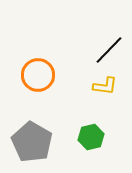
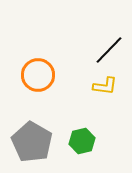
green hexagon: moved 9 px left, 4 px down
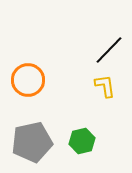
orange circle: moved 10 px left, 5 px down
yellow L-shape: rotated 105 degrees counterclockwise
gray pentagon: rotated 30 degrees clockwise
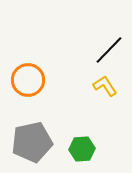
yellow L-shape: rotated 25 degrees counterclockwise
green hexagon: moved 8 px down; rotated 10 degrees clockwise
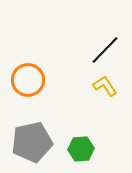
black line: moved 4 px left
green hexagon: moved 1 px left
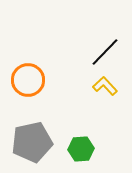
black line: moved 2 px down
yellow L-shape: rotated 10 degrees counterclockwise
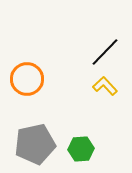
orange circle: moved 1 px left, 1 px up
gray pentagon: moved 3 px right, 2 px down
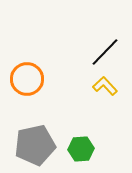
gray pentagon: moved 1 px down
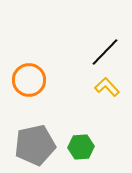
orange circle: moved 2 px right, 1 px down
yellow L-shape: moved 2 px right, 1 px down
green hexagon: moved 2 px up
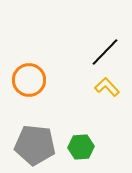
gray pentagon: rotated 18 degrees clockwise
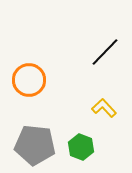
yellow L-shape: moved 3 px left, 21 px down
green hexagon: rotated 25 degrees clockwise
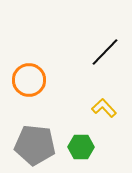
green hexagon: rotated 20 degrees counterclockwise
